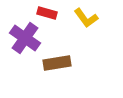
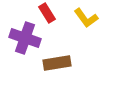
red rectangle: rotated 42 degrees clockwise
purple cross: rotated 16 degrees counterclockwise
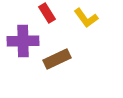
purple cross: moved 2 px left, 3 px down; rotated 20 degrees counterclockwise
brown rectangle: moved 4 px up; rotated 16 degrees counterclockwise
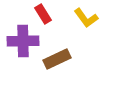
red rectangle: moved 4 px left, 1 px down
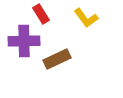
red rectangle: moved 2 px left
purple cross: moved 1 px right
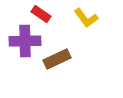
red rectangle: rotated 24 degrees counterclockwise
purple cross: moved 1 px right
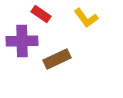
purple cross: moved 3 px left
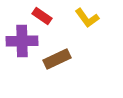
red rectangle: moved 1 px right, 2 px down
yellow L-shape: moved 1 px right
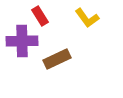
red rectangle: moved 2 px left; rotated 24 degrees clockwise
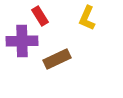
yellow L-shape: rotated 60 degrees clockwise
